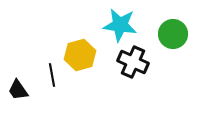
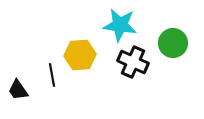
green circle: moved 9 px down
yellow hexagon: rotated 12 degrees clockwise
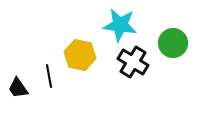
yellow hexagon: rotated 16 degrees clockwise
black cross: rotated 8 degrees clockwise
black line: moved 3 px left, 1 px down
black trapezoid: moved 2 px up
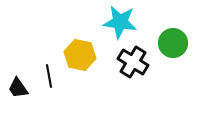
cyan star: moved 3 px up
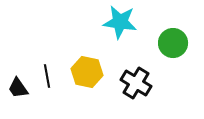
yellow hexagon: moved 7 px right, 17 px down
black cross: moved 3 px right, 21 px down
black line: moved 2 px left
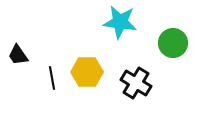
yellow hexagon: rotated 12 degrees counterclockwise
black line: moved 5 px right, 2 px down
black trapezoid: moved 33 px up
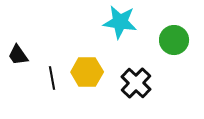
green circle: moved 1 px right, 3 px up
black cross: rotated 12 degrees clockwise
